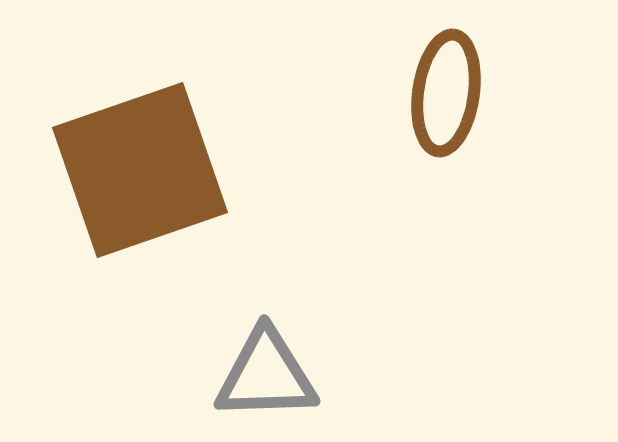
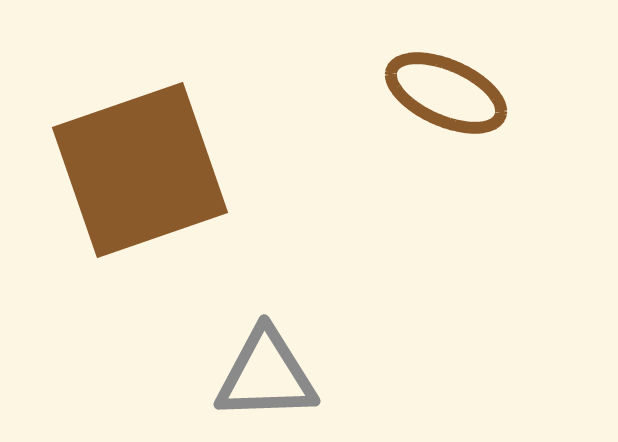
brown ellipse: rotated 74 degrees counterclockwise
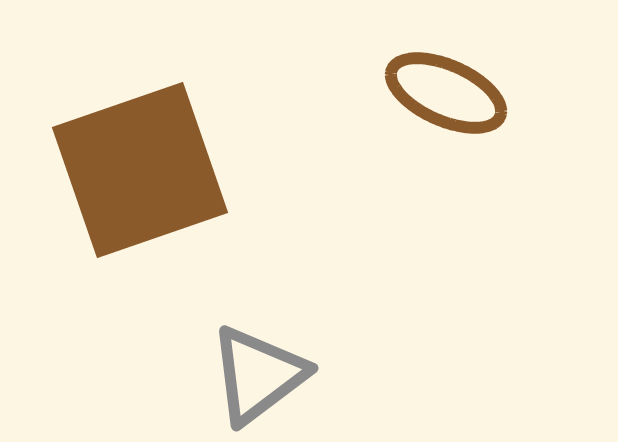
gray triangle: moved 8 px left; rotated 35 degrees counterclockwise
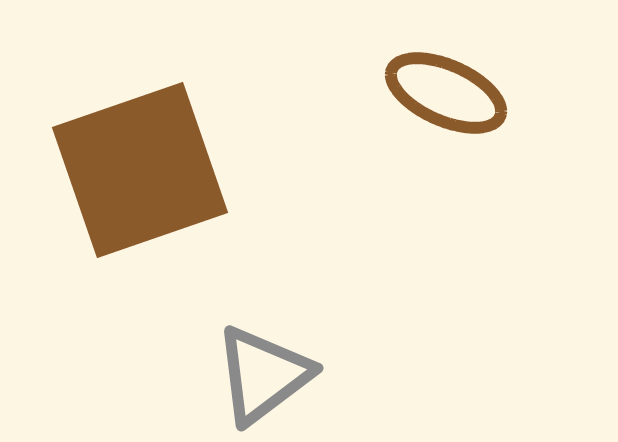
gray triangle: moved 5 px right
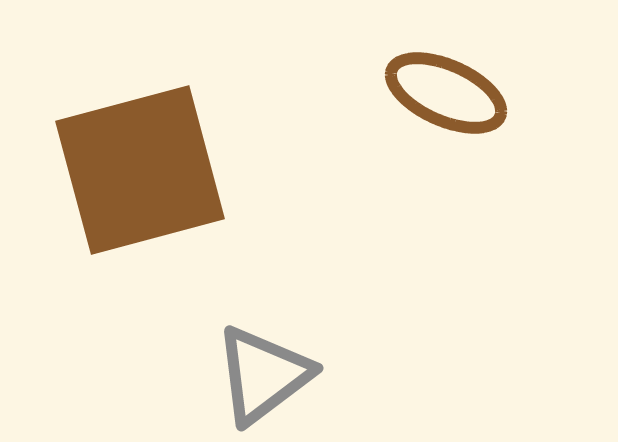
brown square: rotated 4 degrees clockwise
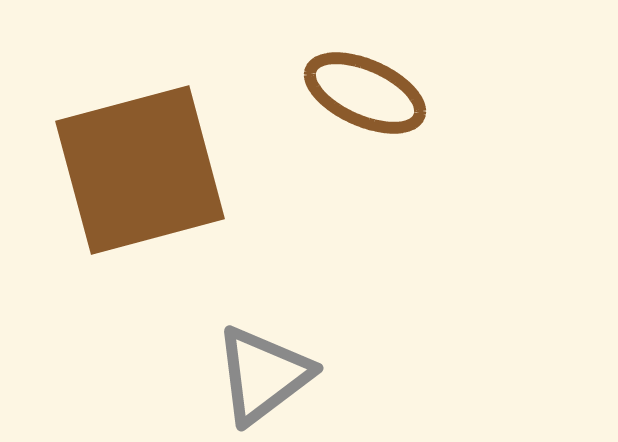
brown ellipse: moved 81 px left
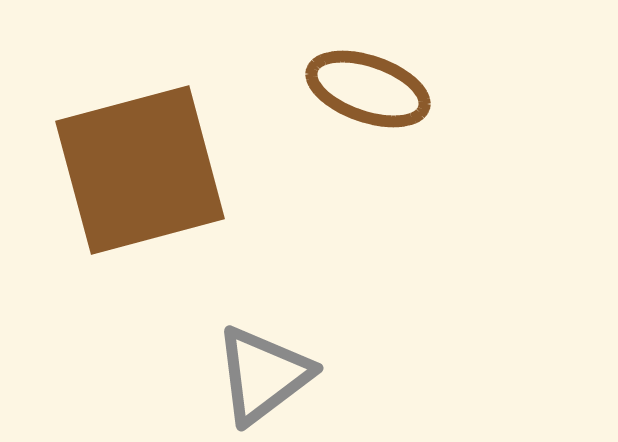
brown ellipse: moved 3 px right, 4 px up; rotated 5 degrees counterclockwise
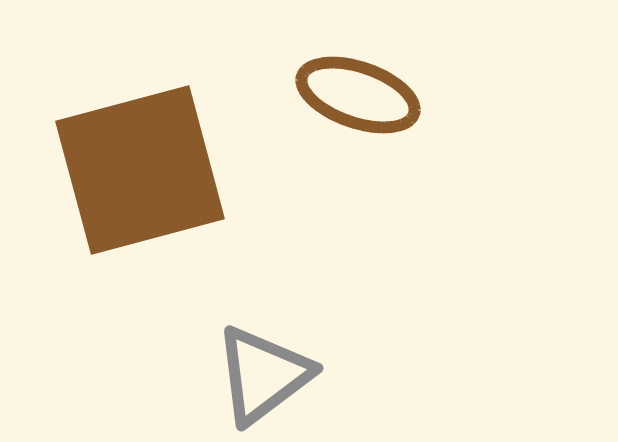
brown ellipse: moved 10 px left, 6 px down
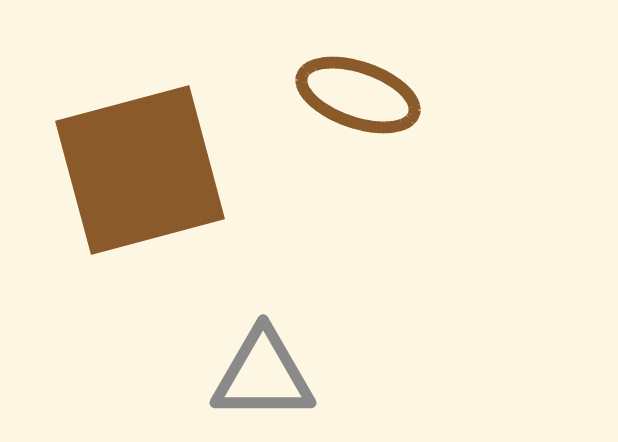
gray triangle: rotated 37 degrees clockwise
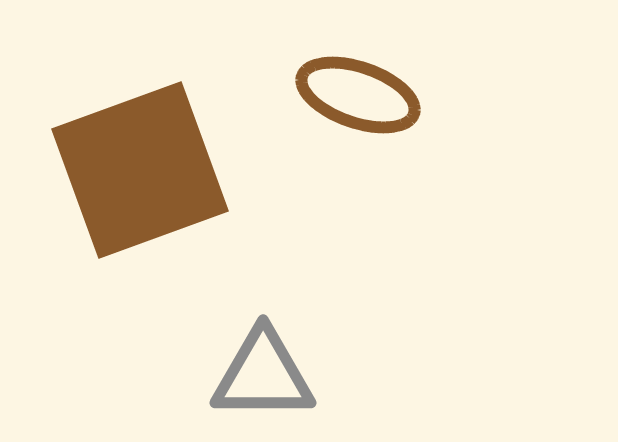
brown square: rotated 5 degrees counterclockwise
